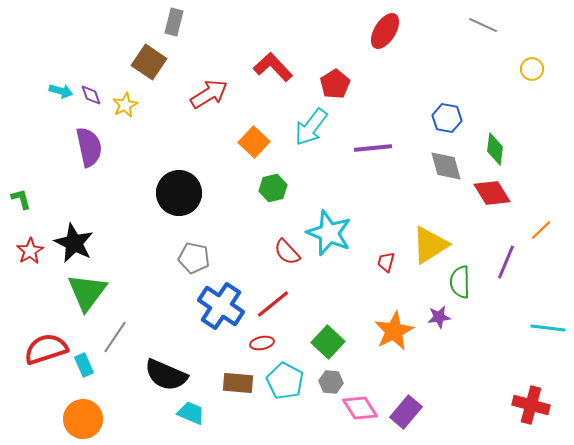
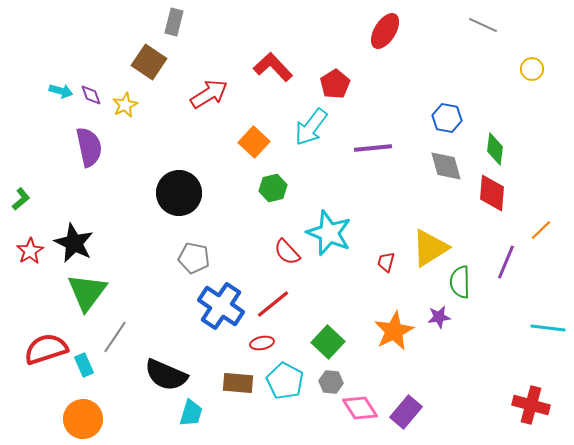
red diamond at (492, 193): rotated 36 degrees clockwise
green L-shape at (21, 199): rotated 65 degrees clockwise
yellow triangle at (430, 245): moved 3 px down
cyan trapezoid at (191, 413): rotated 84 degrees clockwise
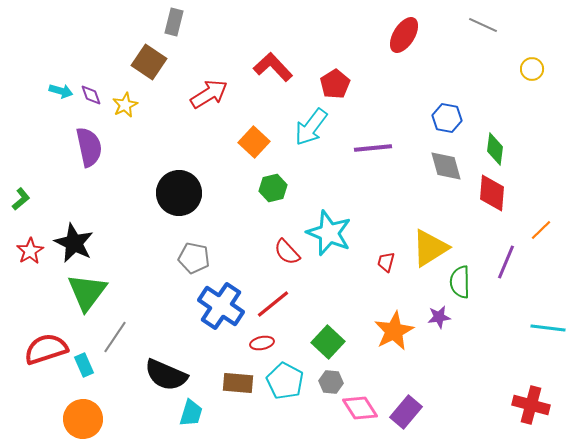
red ellipse at (385, 31): moved 19 px right, 4 px down
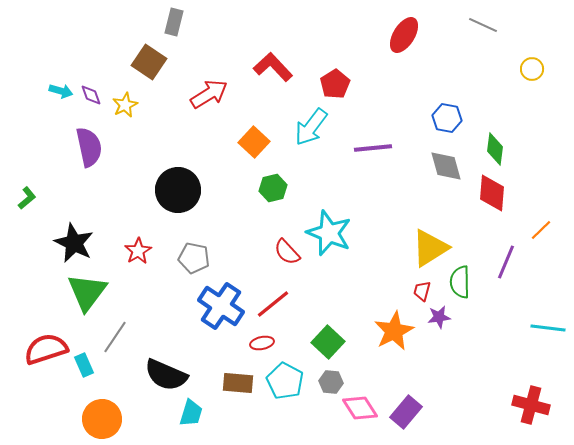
black circle at (179, 193): moved 1 px left, 3 px up
green L-shape at (21, 199): moved 6 px right, 1 px up
red star at (30, 251): moved 108 px right
red trapezoid at (386, 262): moved 36 px right, 29 px down
orange circle at (83, 419): moved 19 px right
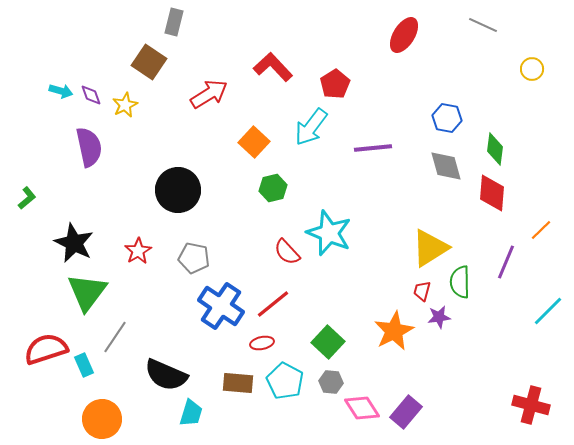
cyan line at (548, 328): moved 17 px up; rotated 52 degrees counterclockwise
pink diamond at (360, 408): moved 2 px right
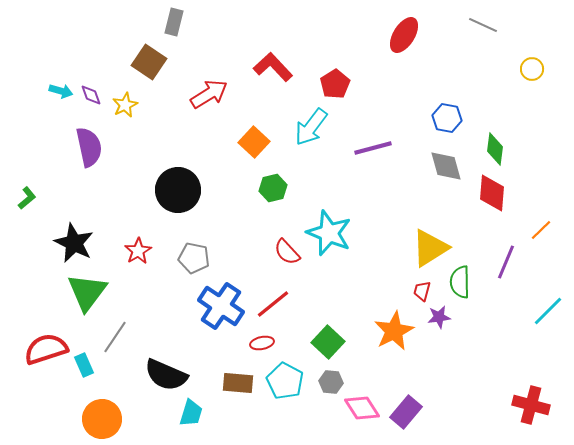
purple line at (373, 148): rotated 9 degrees counterclockwise
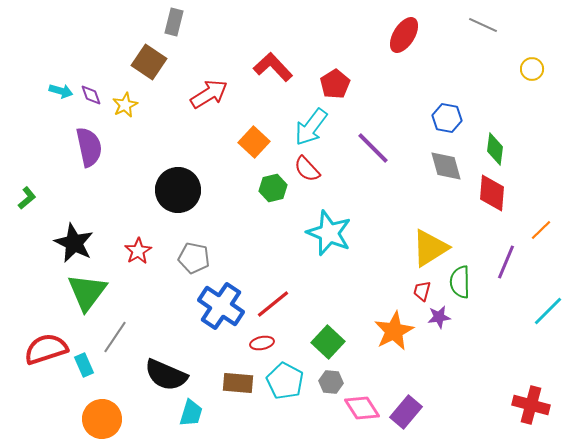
purple line at (373, 148): rotated 60 degrees clockwise
red semicircle at (287, 252): moved 20 px right, 83 px up
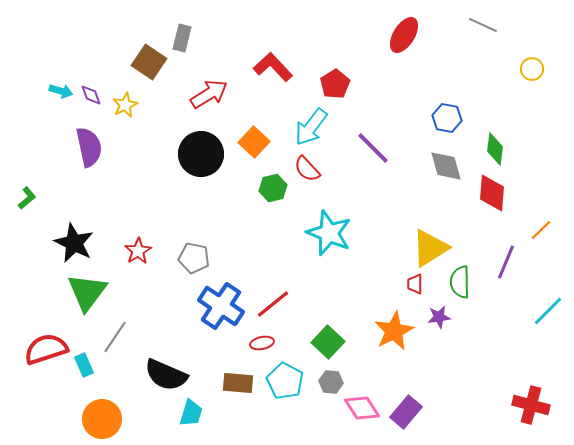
gray rectangle at (174, 22): moved 8 px right, 16 px down
black circle at (178, 190): moved 23 px right, 36 px up
red trapezoid at (422, 291): moved 7 px left, 7 px up; rotated 15 degrees counterclockwise
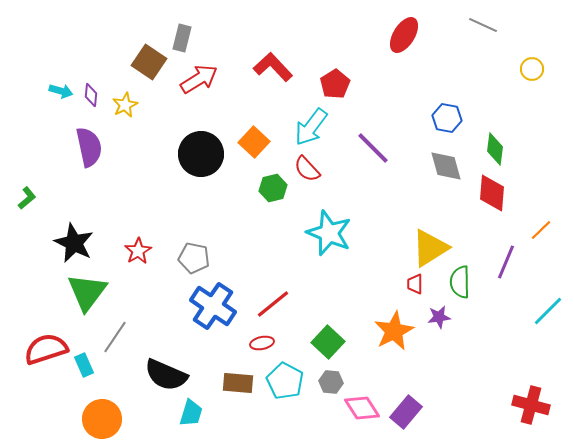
red arrow at (209, 94): moved 10 px left, 15 px up
purple diamond at (91, 95): rotated 25 degrees clockwise
blue cross at (221, 306): moved 8 px left
